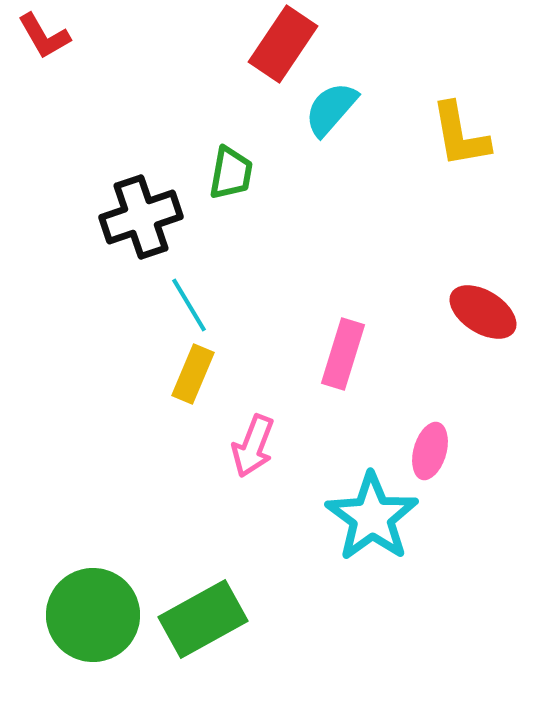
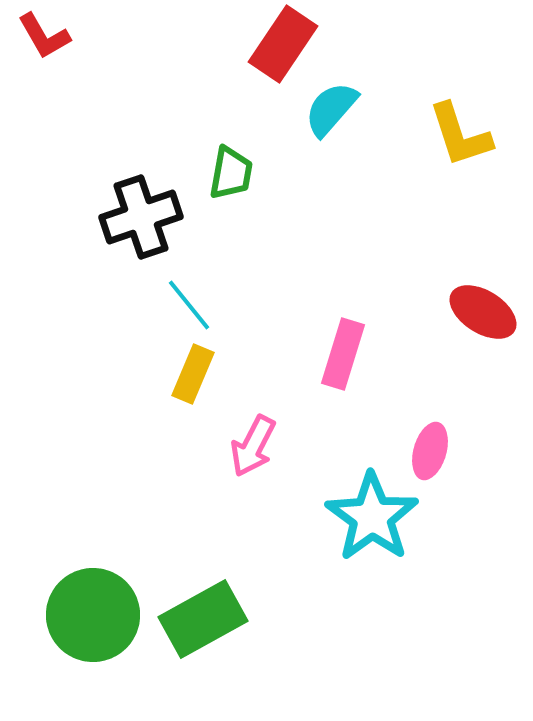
yellow L-shape: rotated 8 degrees counterclockwise
cyan line: rotated 8 degrees counterclockwise
pink arrow: rotated 6 degrees clockwise
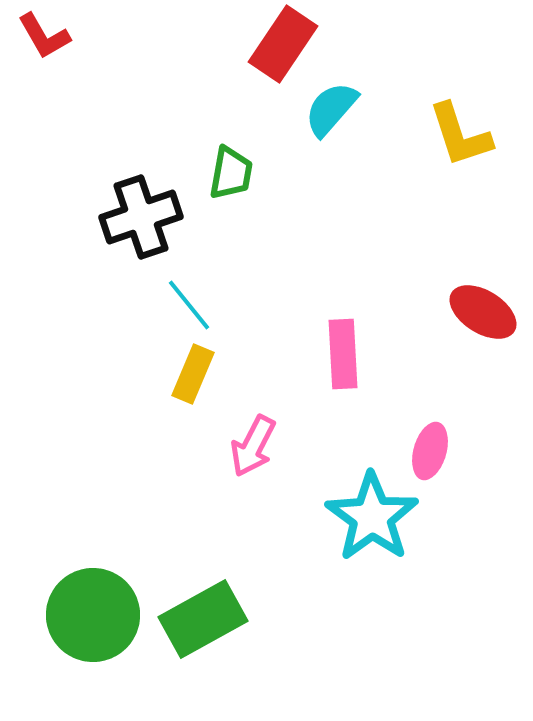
pink rectangle: rotated 20 degrees counterclockwise
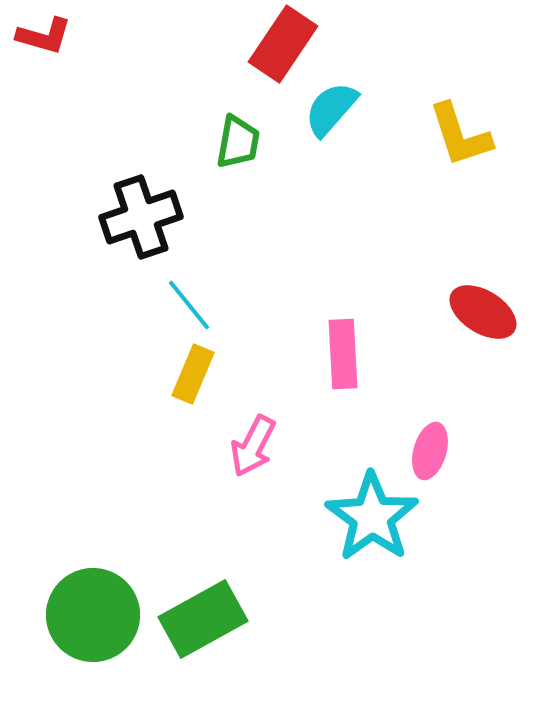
red L-shape: rotated 44 degrees counterclockwise
green trapezoid: moved 7 px right, 31 px up
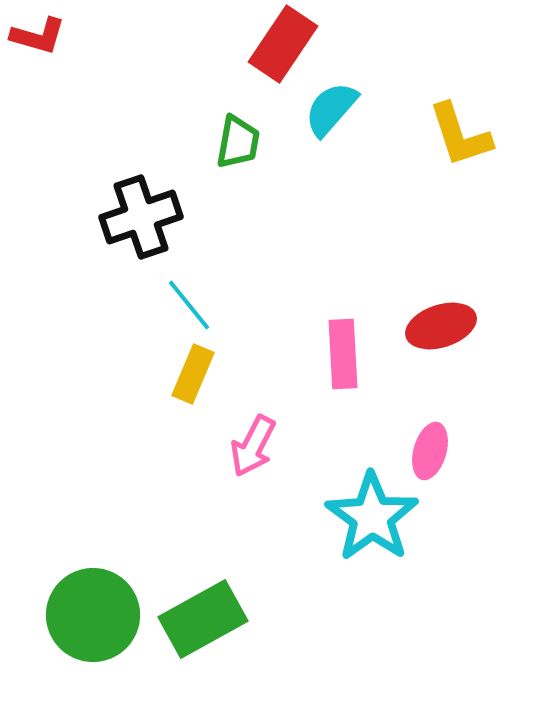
red L-shape: moved 6 px left
red ellipse: moved 42 px left, 14 px down; rotated 50 degrees counterclockwise
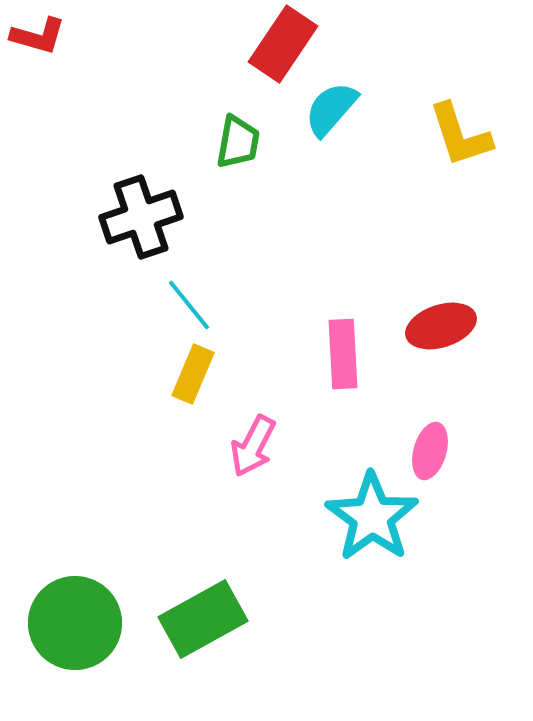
green circle: moved 18 px left, 8 px down
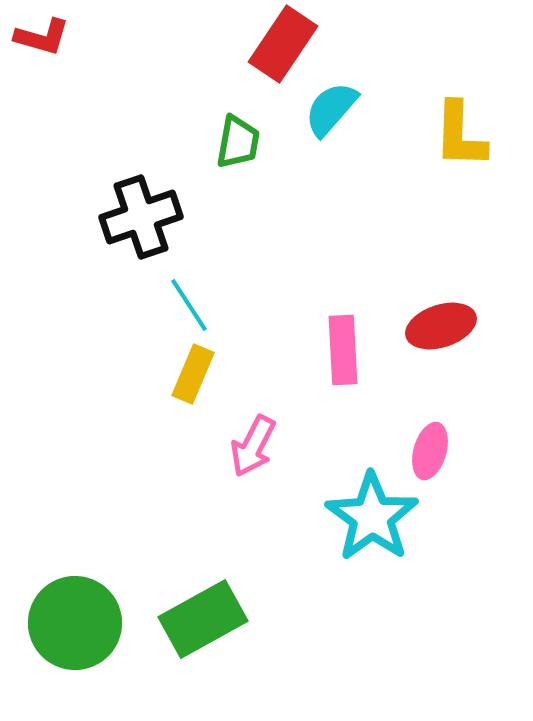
red L-shape: moved 4 px right, 1 px down
yellow L-shape: rotated 20 degrees clockwise
cyan line: rotated 6 degrees clockwise
pink rectangle: moved 4 px up
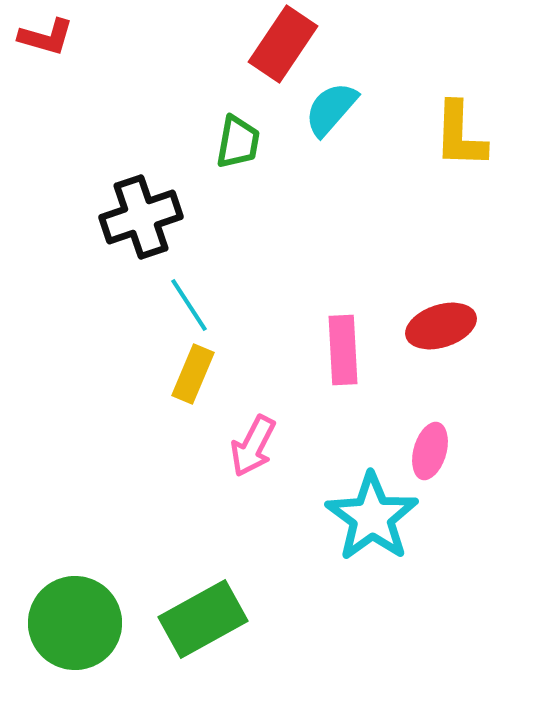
red L-shape: moved 4 px right
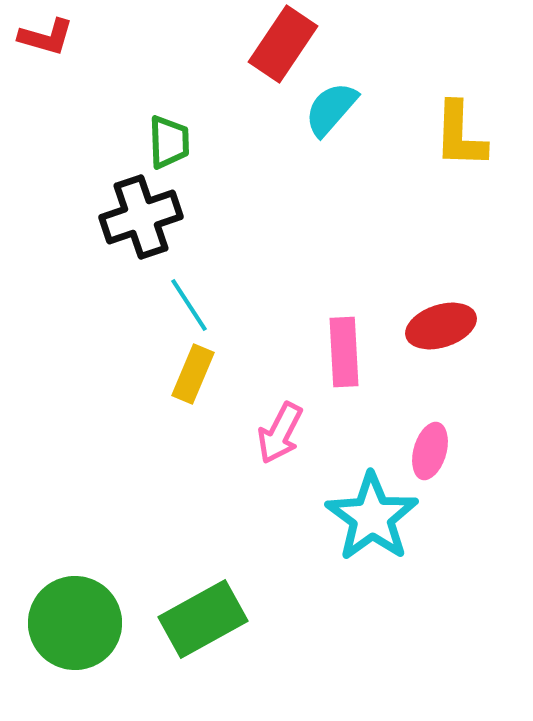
green trapezoid: moved 69 px left; rotated 12 degrees counterclockwise
pink rectangle: moved 1 px right, 2 px down
pink arrow: moved 27 px right, 13 px up
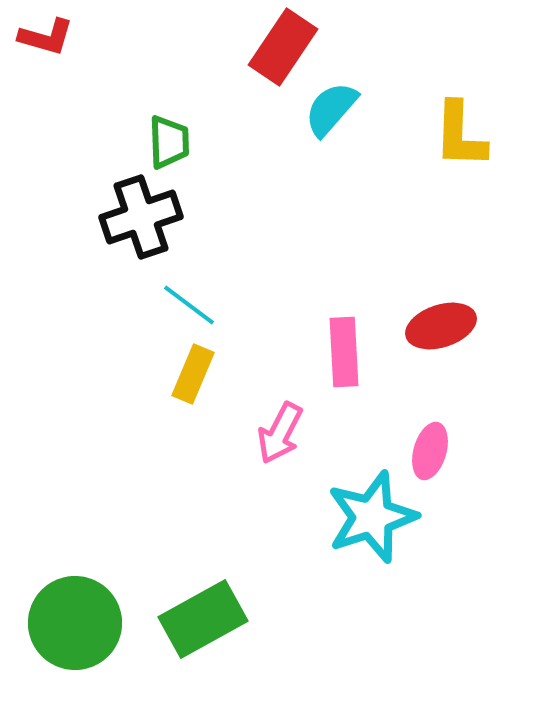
red rectangle: moved 3 px down
cyan line: rotated 20 degrees counterclockwise
cyan star: rotated 18 degrees clockwise
